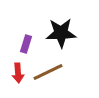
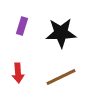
purple rectangle: moved 4 px left, 18 px up
brown line: moved 13 px right, 5 px down
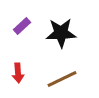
purple rectangle: rotated 30 degrees clockwise
brown line: moved 1 px right, 2 px down
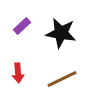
black star: rotated 12 degrees clockwise
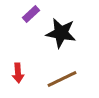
purple rectangle: moved 9 px right, 12 px up
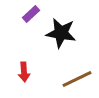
red arrow: moved 6 px right, 1 px up
brown line: moved 15 px right
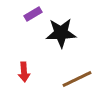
purple rectangle: moved 2 px right; rotated 12 degrees clockwise
black star: rotated 12 degrees counterclockwise
